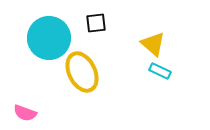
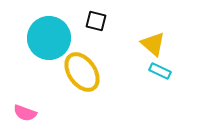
black square: moved 2 px up; rotated 20 degrees clockwise
yellow ellipse: rotated 9 degrees counterclockwise
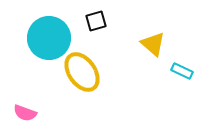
black square: rotated 30 degrees counterclockwise
cyan rectangle: moved 22 px right
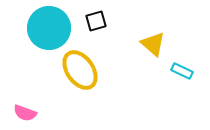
cyan circle: moved 10 px up
yellow ellipse: moved 2 px left, 2 px up
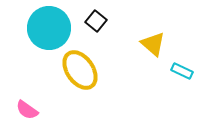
black square: rotated 35 degrees counterclockwise
pink semicircle: moved 2 px right, 3 px up; rotated 15 degrees clockwise
